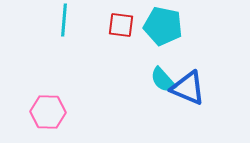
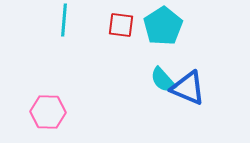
cyan pentagon: rotated 27 degrees clockwise
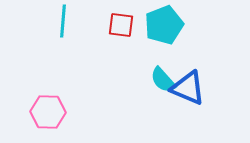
cyan line: moved 1 px left, 1 px down
cyan pentagon: moved 1 px right, 1 px up; rotated 12 degrees clockwise
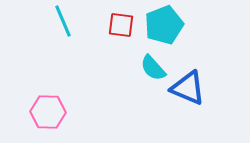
cyan line: rotated 28 degrees counterclockwise
cyan semicircle: moved 10 px left, 12 px up
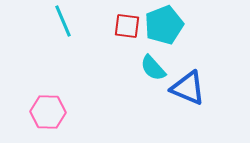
red square: moved 6 px right, 1 px down
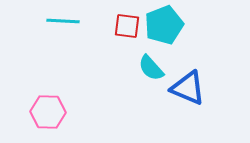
cyan line: rotated 64 degrees counterclockwise
cyan semicircle: moved 2 px left
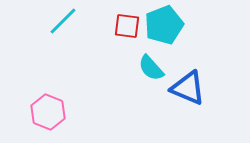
cyan line: rotated 48 degrees counterclockwise
pink hexagon: rotated 20 degrees clockwise
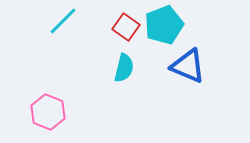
red square: moved 1 px left, 1 px down; rotated 28 degrees clockwise
cyan semicircle: moved 27 px left; rotated 124 degrees counterclockwise
blue triangle: moved 22 px up
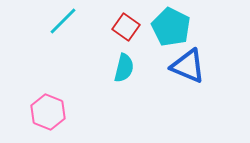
cyan pentagon: moved 7 px right, 2 px down; rotated 24 degrees counterclockwise
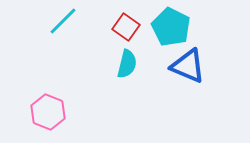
cyan semicircle: moved 3 px right, 4 px up
